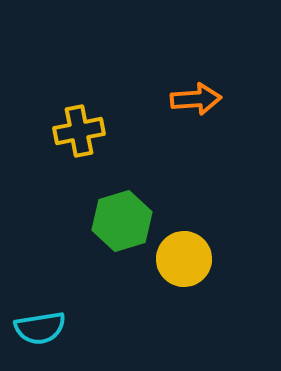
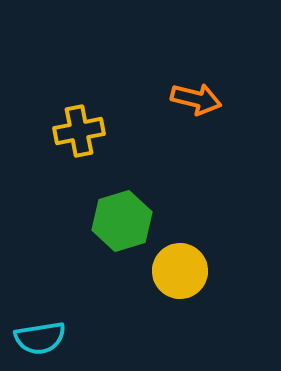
orange arrow: rotated 18 degrees clockwise
yellow circle: moved 4 px left, 12 px down
cyan semicircle: moved 10 px down
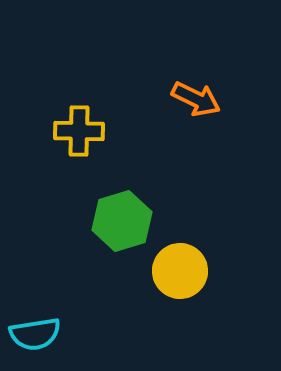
orange arrow: rotated 12 degrees clockwise
yellow cross: rotated 12 degrees clockwise
cyan semicircle: moved 5 px left, 4 px up
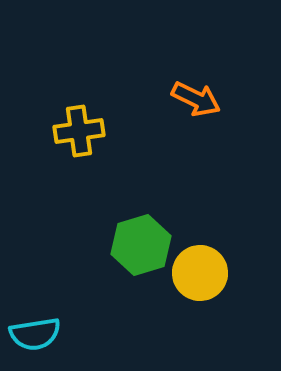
yellow cross: rotated 9 degrees counterclockwise
green hexagon: moved 19 px right, 24 px down
yellow circle: moved 20 px right, 2 px down
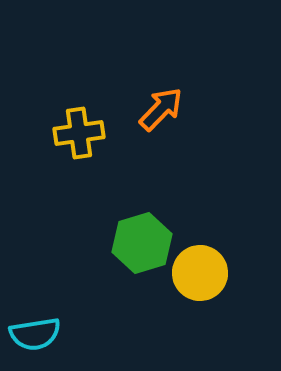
orange arrow: moved 35 px left, 10 px down; rotated 72 degrees counterclockwise
yellow cross: moved 2 px down
green hexagon: moved 1 px right, 2 px up
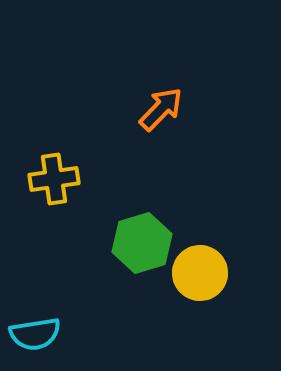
yellow cross: moved 25 px left, 46 px down
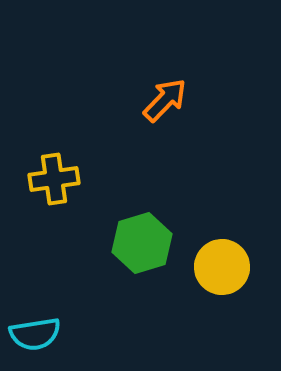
orange arrow: moved 4 px right, 9 px up
yellow circle: moved 22 px right, 6 px up
